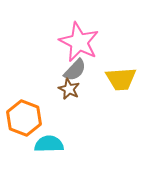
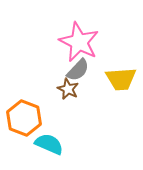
gray semicircle: moved 3 px right
brown star: moved 1 px left
cyan semicircle: rotated 24 degrees clockwise
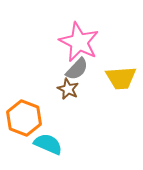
gray semicircle: moved 1 px left, 1 px up
yellow trapezoid: moved 1 px up
cyan semicircle: moved 1 px left
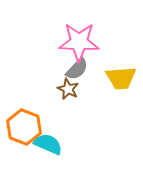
pink star: rotated 24 degrees counterclockwise
orange hexagon: moved 9 px down
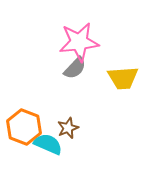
pink star: rotated 9 degrees counterclockwise
gray semicircle: moved 2 px left, 1 px up
yellow trapezoid: moved 2 px right
brown star: moved 39 px down; rotated 25 degrees clockwise
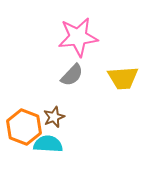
pink star: moved 1 px left, 5 px up
gray semicircle: moved 3 px left, 7 px down
brown star: moved 14 px left, 11 px up
cyan semicircle: rotated 20 degrees counterclockwise
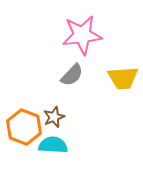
pink star: moved 4 px right, 2 px up
cyan semicircle: moved 5 px right, 1 px down
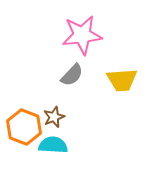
yellow trapezoid: moved 1 px left, 2 px down
